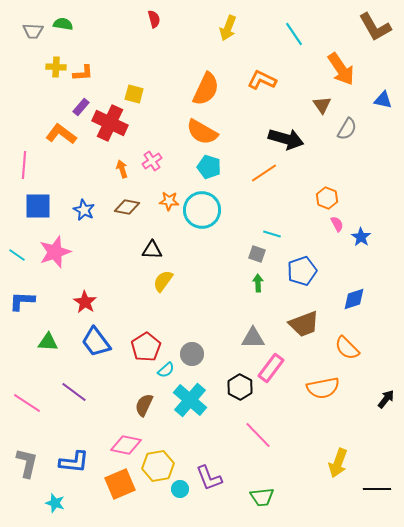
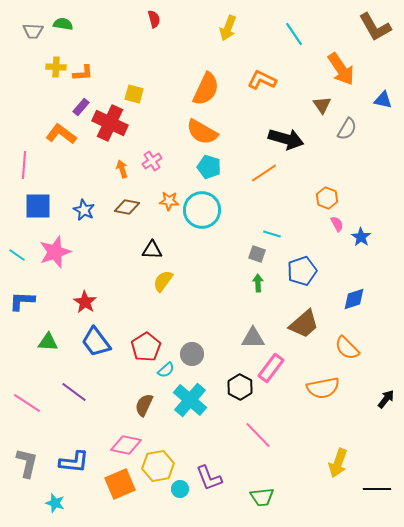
brown trapezoid at (304, 324): rotated 20 degrees counterclockwise
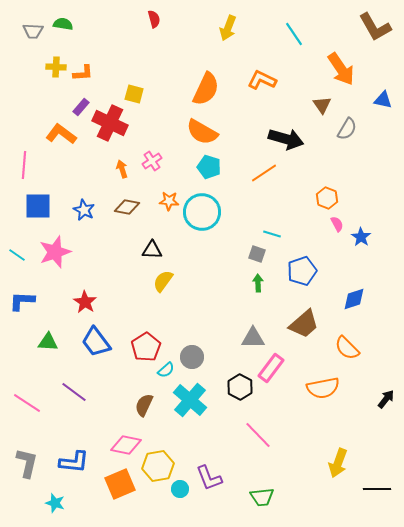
cyan circle at (202, 210): moved 2 px down
gray circle at (192, 354): moved 3 px down
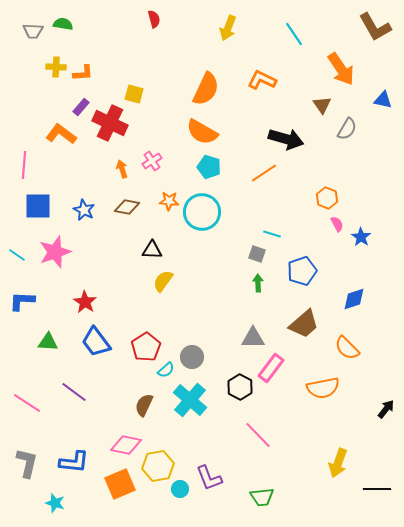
black arrow at (386, 399): moved 10 px down
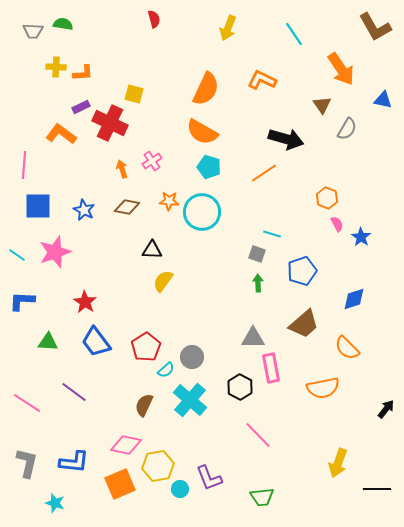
purple rectangle at (81, 107): rotated 24 degrees clockwise
pink rectangle at (271, 368): rotated 48 degrees counterclockwise
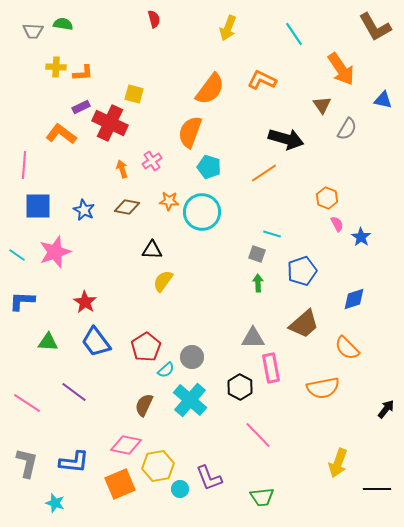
orange semicircle at (206, 89): moved 4 px right; rotated 12 degrees clockwise
orange semicircle at (202, 132): moved 12 px left; rotated 80 degrees clockwise
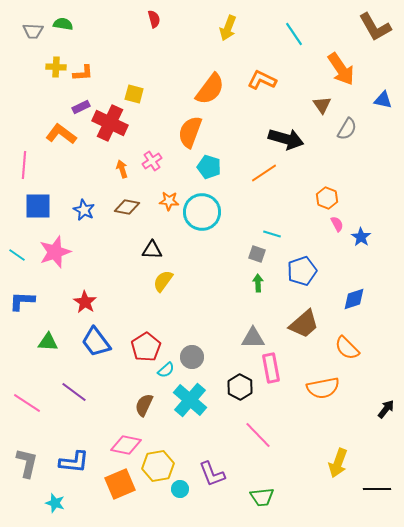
purple L-shape at (209, 478): moved 3 px right, 4 px up
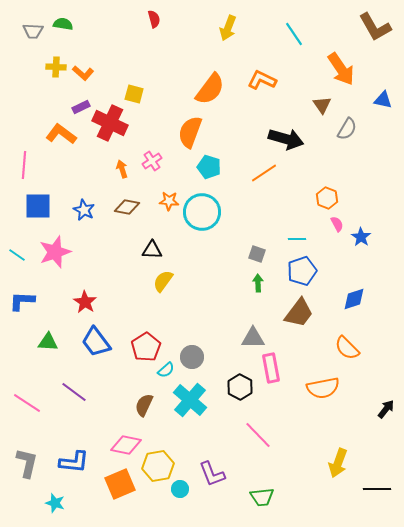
orange L-shape at (83, 73): rotated 45 degrees clockwise
cyan line at (272, 234): moved 25 px right, 5 px down; rotated 18 degrees counterclockwise
brown trapezoid at (304, 324): moved 5 px left, 11 px up; rotated 12 degrees counterclockwise
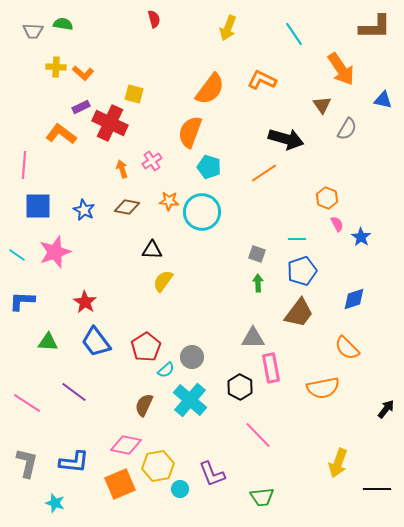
brown L-shape at (375, 27): rotated 60 degrees counterclockwise
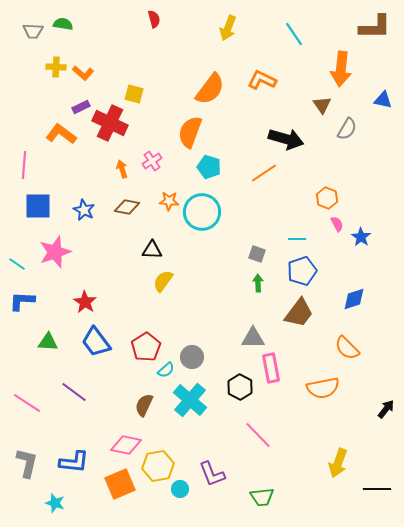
orange arrow at (341, 69): rotated 40 degrees clockwise
cyan line at (17, 255): moved 9 px down
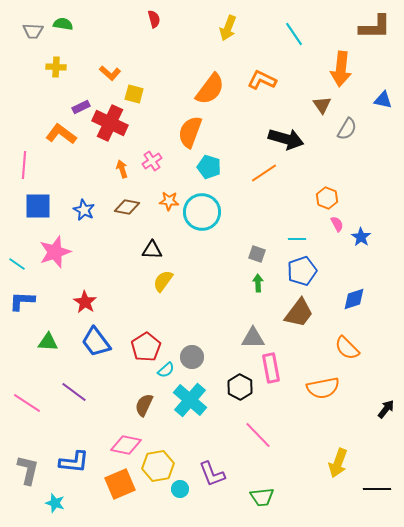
orange L-shape at (83, 73): moved 27 px right
gray L-shape at (27, 463): moved 1 px right, 7 px down
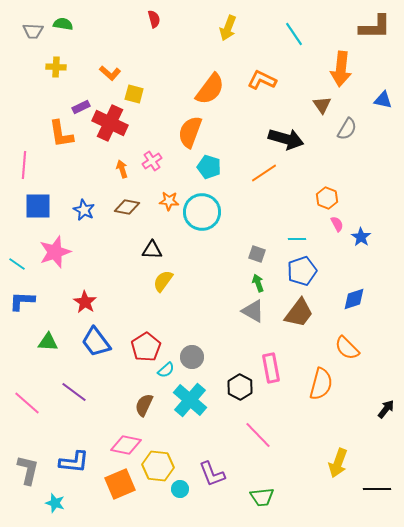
orange L-shape at (61, 134): rotated 136 degrees counterclockwise
green arrow at (258, 283): rotated 18 degrees counterclockwise
gray triangle at (253, 338): moved 27 px up; rotated 30 degrees clockwise
orange semicircle at (323, 388): moved 2 px left, 4 px up; rotated 64 degrees counterclockwise
pink line at (27, 403): rotated 8 degrees clockwise
yellow hexagon at (158, 466): rotated 16 degrees clockwise
